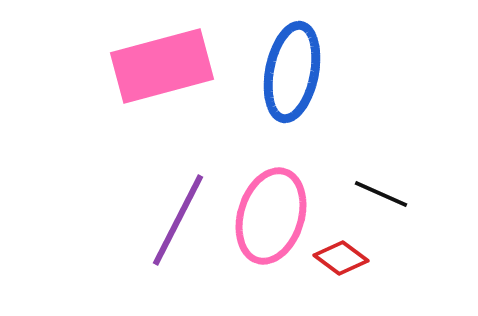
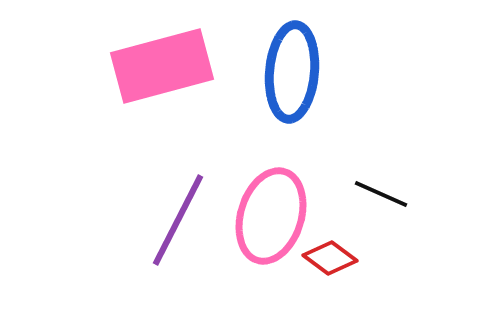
blue ellipse: rotated 6 degrees counterclockwise
red diamond: moved 11 px left
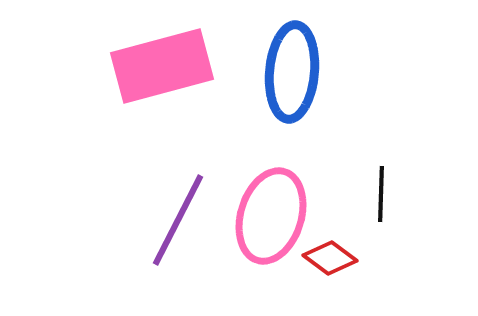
black line: rotated 68 degrees clockwise
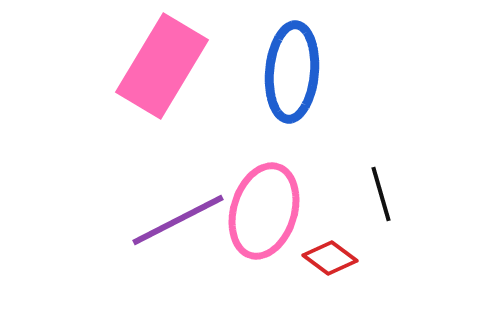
pink rectangle: rotated 44 degrees counterclockwise
black line: rotated 18 degrees counterclockwise
pink ellipse: moved 7 px left, 5 px up
purple line: rotated 36 degrees clockwise
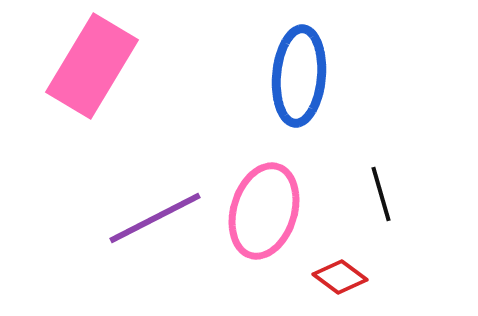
pink rectangle: moved 70 px left
blue ellipse: moved 7 px right, 4 px down
purple line: moved 23 px left, 2 px up
red diamond: moved 10 px right, 19 px down
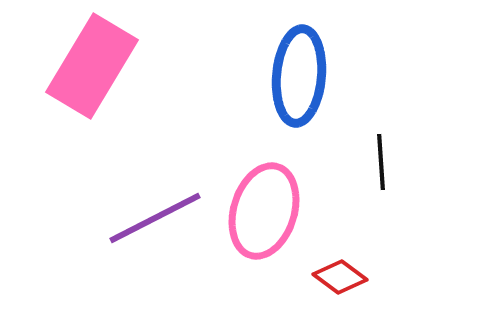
black line: moved 32 px up; rotated 12 degrees clockwise
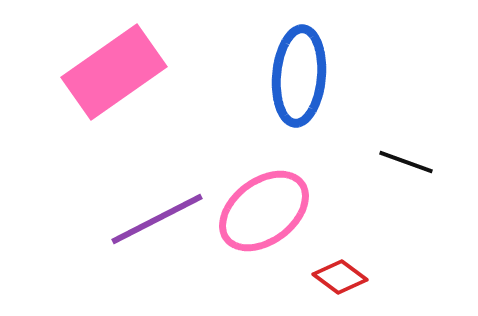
pink rectangle: moved 22 px right, 6 px down; rotated 24 degrees clockwise
black line: moved 25 px right; rotated 66 degrees counterclockwise
pink ellipse: rotated 36 degrees clockwise
purple line: moved 2 px right, 1 px down
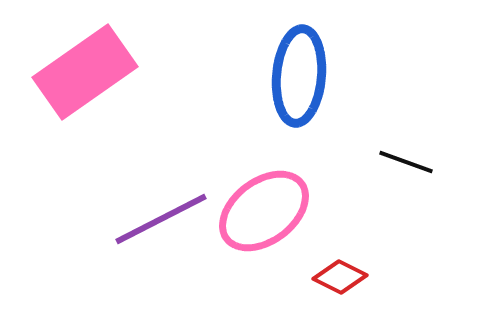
pink rectangle: moved 29 px left
purple line: moved 4 px right
red diamond: rotated 10 degrees counterclockwise
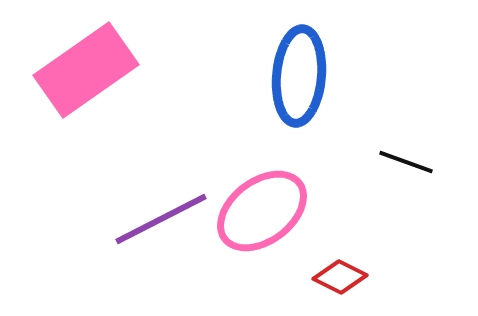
pink rectangle: moved 1 px right, 2 px up
pink ellipse: moved 2 px left
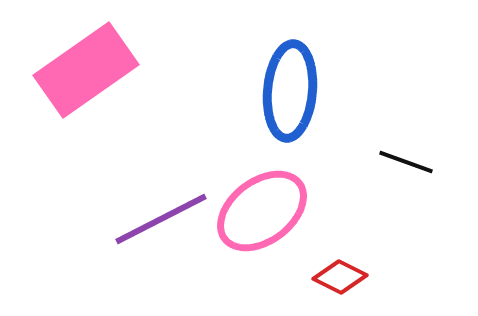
blue ellipse: moved 9 px left, 15 px down
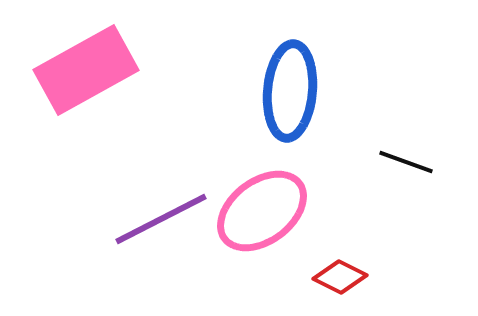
pink rectangle: rotated 6 degrees clockwise
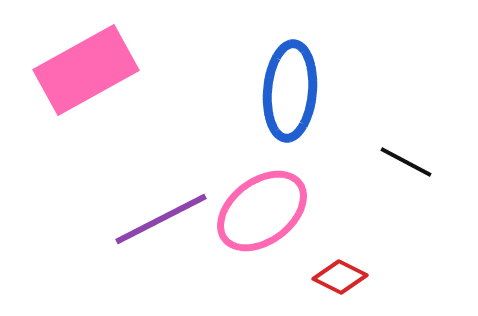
black line: rotated 8 degrees clockwise
